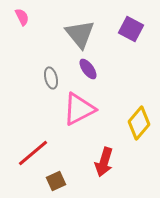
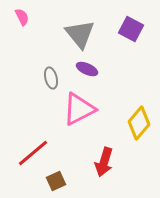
purple ellipse: moved 1 px left; rotated 30 degrees counterclockwise
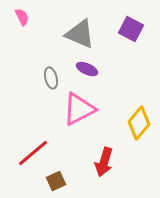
gray triangle: rotated 28 degrees counterclockwise
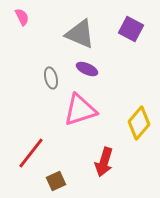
pink triangle: moved 1 px right, 1 px down; rotated 9 degrees clockwise
red line: moved 2 px left; rotated 12 degrees counterclockwise
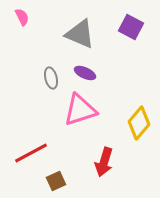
purple square: moved 2 px up
purple ellipse: moved 2 px left, 4 px down
red line: rotated 24 degrees clockwise
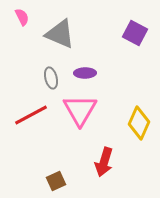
purple square: moved 4 px right, 6 px down
gray triangle: moved 20 px left
purple ellipse: rotated 25 degrees counterclockwise
pink triangle: rotated 42 degrees counterclockwise
yellow diamond: rotated 16 degrees counterclockwise
red line: moved 38 px up
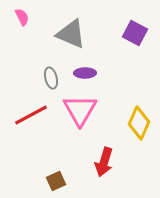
gray triangle: moved 11 px right
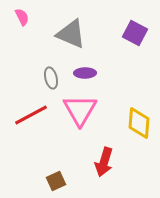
yellow diamond: rotated 20 degrees counterclockwise
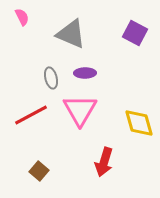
yellow diamond: rotated 20 degrees counterclockwise
brown square: moved 17 px left, 10 px up; rotated 24 degrees counterclockwise
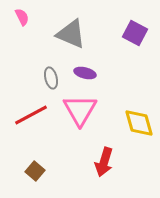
purple ellipse: rotated 15 degrees clockwise
brown square: moved 4 px left
